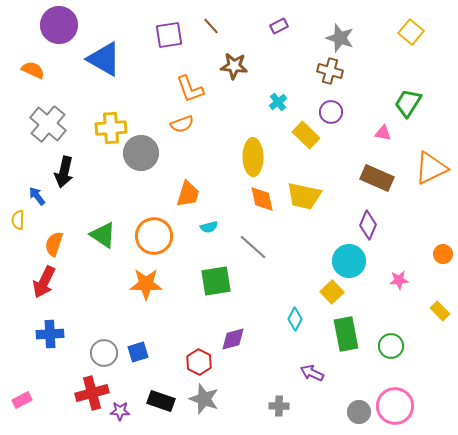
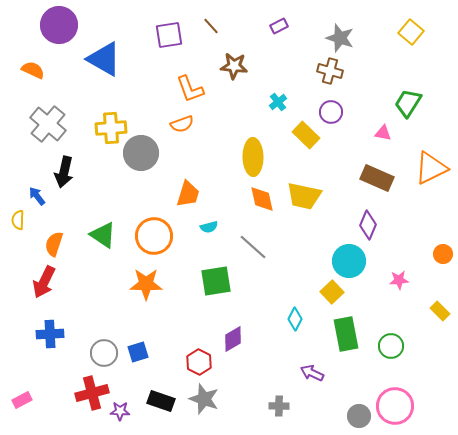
purple diamond at (233, 339): rotated 16 degrees counterclockwise
gray circle at (359, 412): moved 4 px down
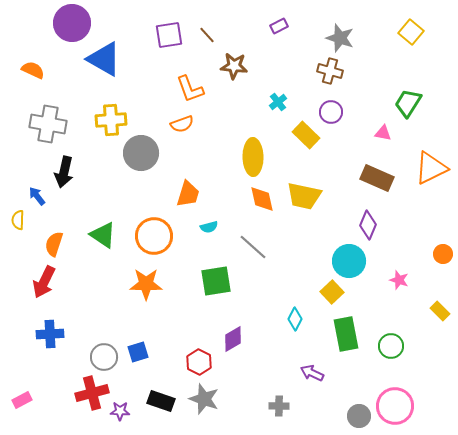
purple circle at (59, 25): moved 13 px right, 2 px up
brown line at (211, 26): moved 4 px left, 9 px down
gray cross at (48, 124): rotated 30 degrees counterclockwise
yellow cross at (111, 128): moved 8 px up
pink star at (399, 280): rotated 24 degrees clockwise
gray circle at (104, 353): moved 4 px down
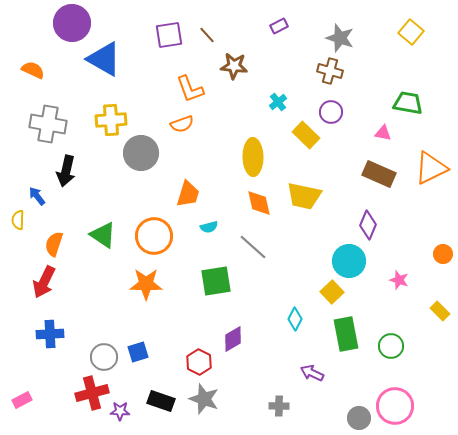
green trapezoid at (408, 103): rotated 68 degrees clockwise
black arrow at (64, 172): moved 2 px right, 1 px up
brown rectangle at (377, 178): moved 2 px right, 4 px up
orange diamond at (262, 199): moved 3 px left, 4 px down
gray circle at (359, 416): moved 2 px down
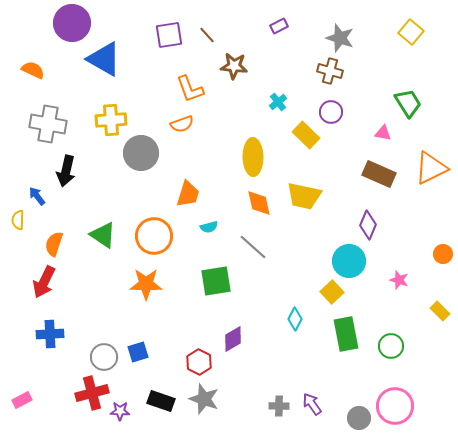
green trapezoid at (408, 103): rotated 48 degrees clockwise
purple arrow at (312, 373): moved 31 px down; rotated 30 degrees clockwise
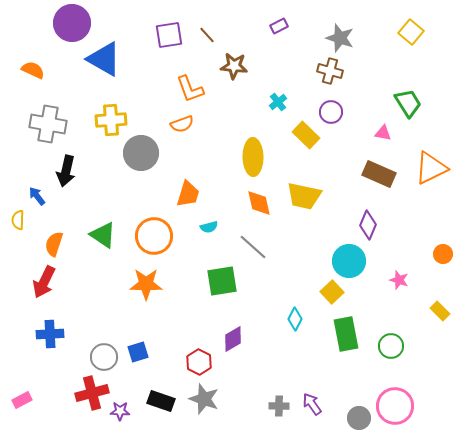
green square at (216, 281): moved 6 px right
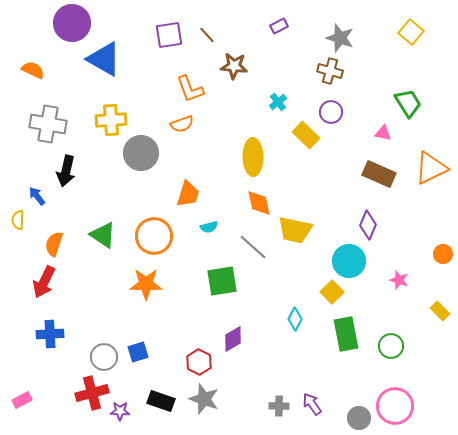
yellow trapezoid at (304, 196): moved 9 px left, 34 px down
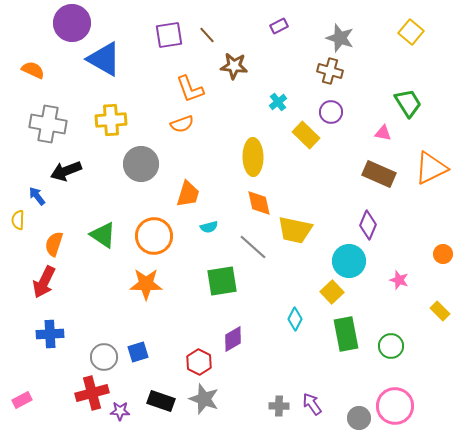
gray circle at (141, 153): moved 11 px down
black arrow at (66, 171): rotated 56 degrees clockwise
